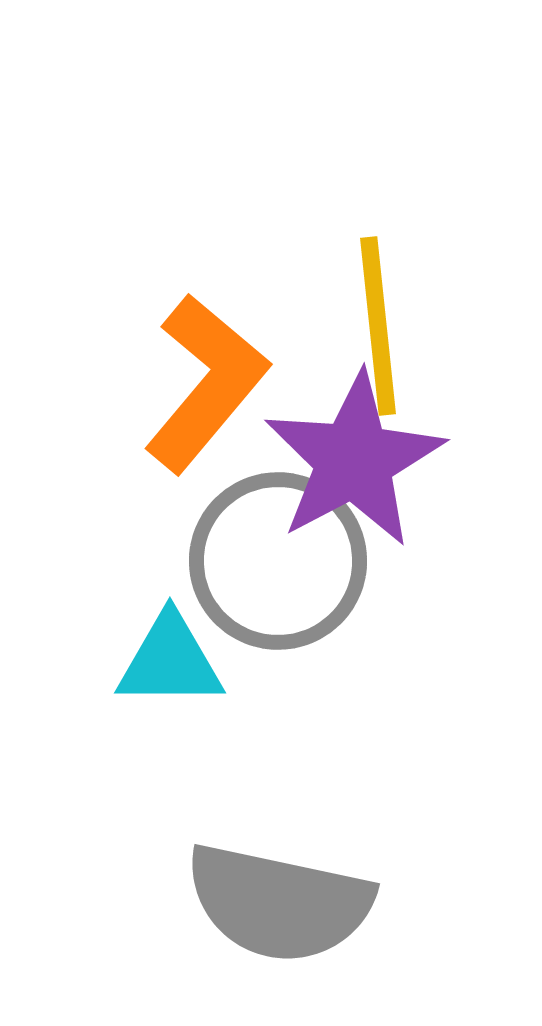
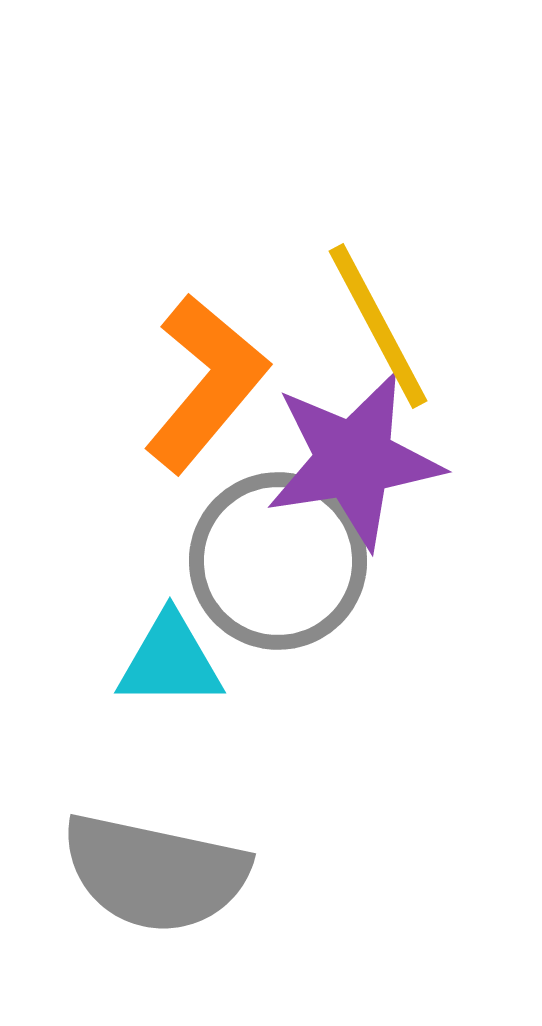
yellow line: rotated 22 degrees counterclockwise
purple star: rotated 19 degrees clockwise
gray semicircle: moved 124 px left, 30 px up
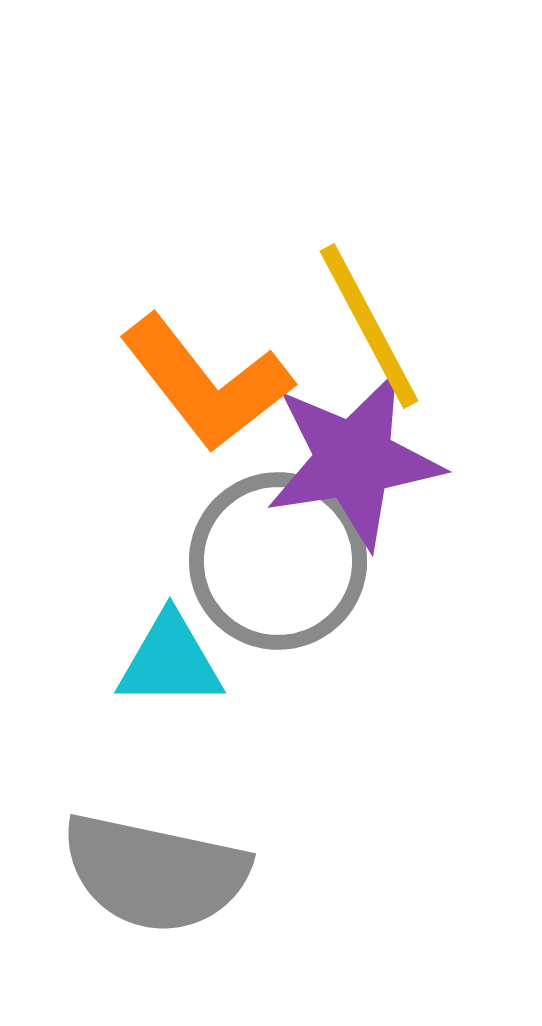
yellow line: moved 9 px left
orange L-shape: rotated 102 degrees clockwise
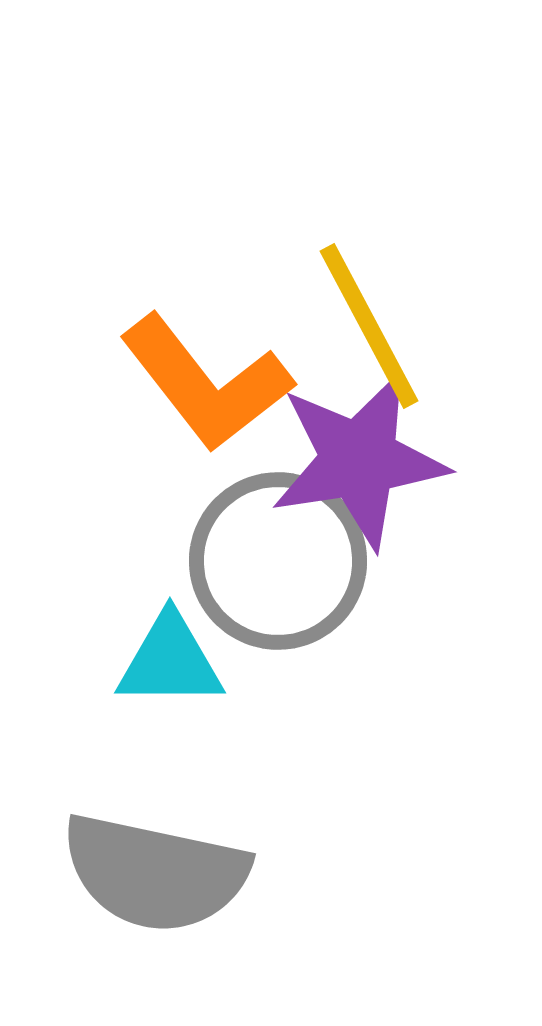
purple star: moved 5 px right
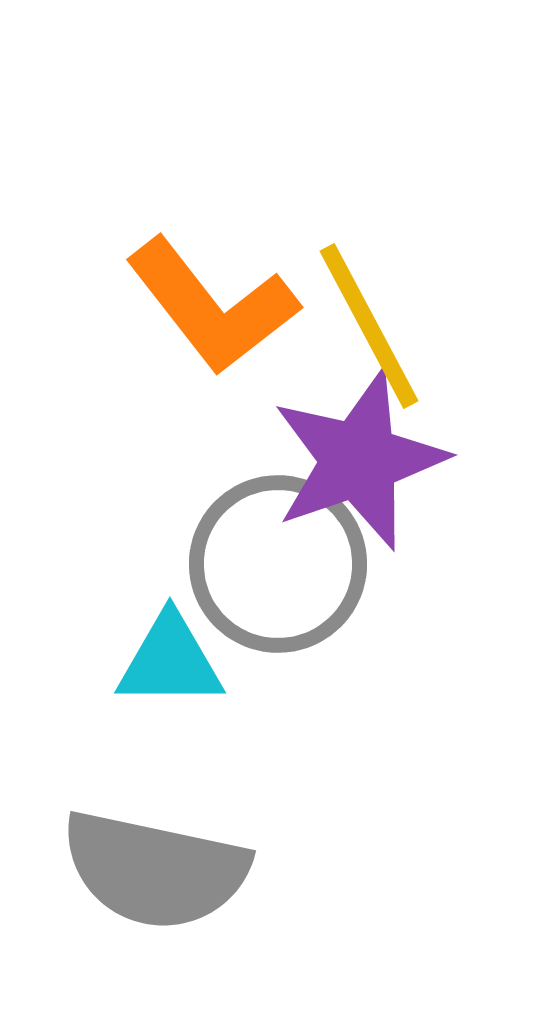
orange L-shape: moved 6 px right, 77 px up
purple star: rotated 10 degrees counterclockwise
gray circle: moved 3 px down
gray semicircle: moved 3 px up
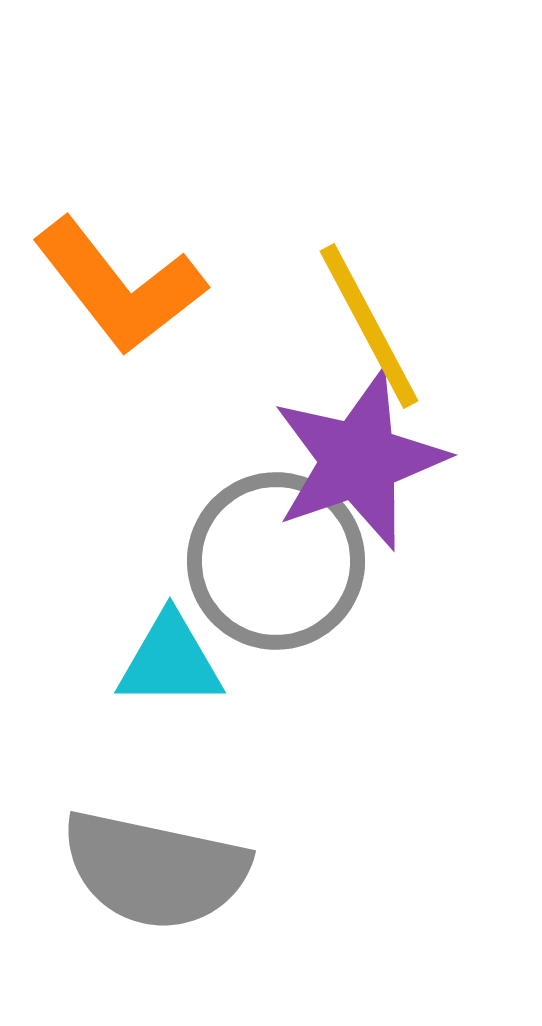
orange L-shape: moved 93 px left, 20 px up
gray circle: moved 2 px left, 3 px up
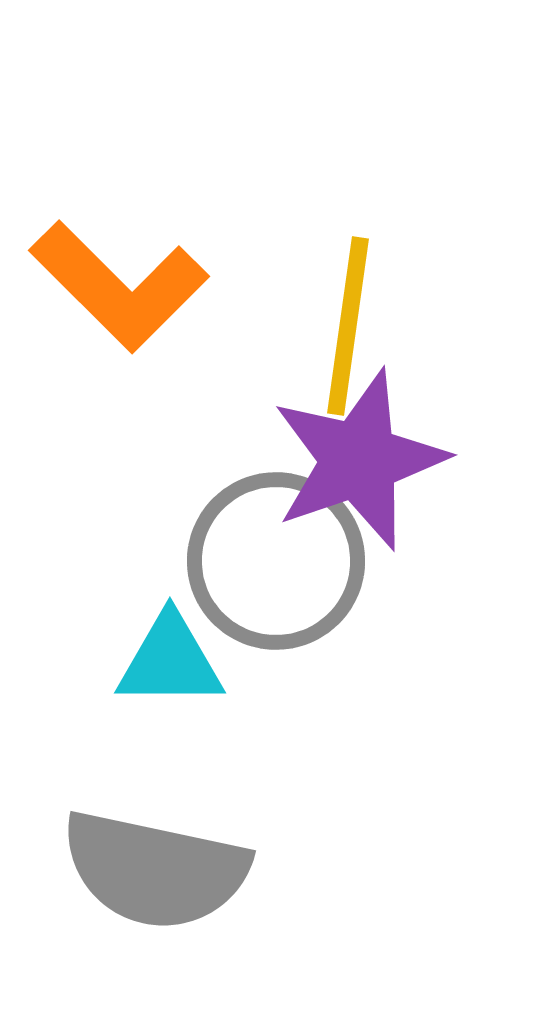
orange L-shape: rotated 7 degrees counterclockwise
yellow line: moved 21 px left; rotated 36 degrees clockwise
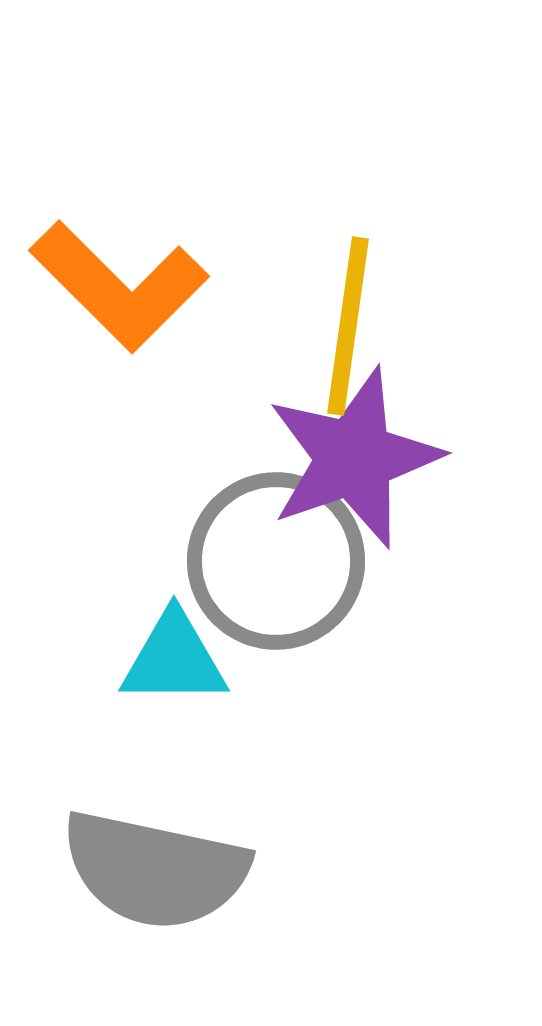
purple star: moved 5 px left, 2 px up
cyan triangle: moved 4 px right, 2 px up
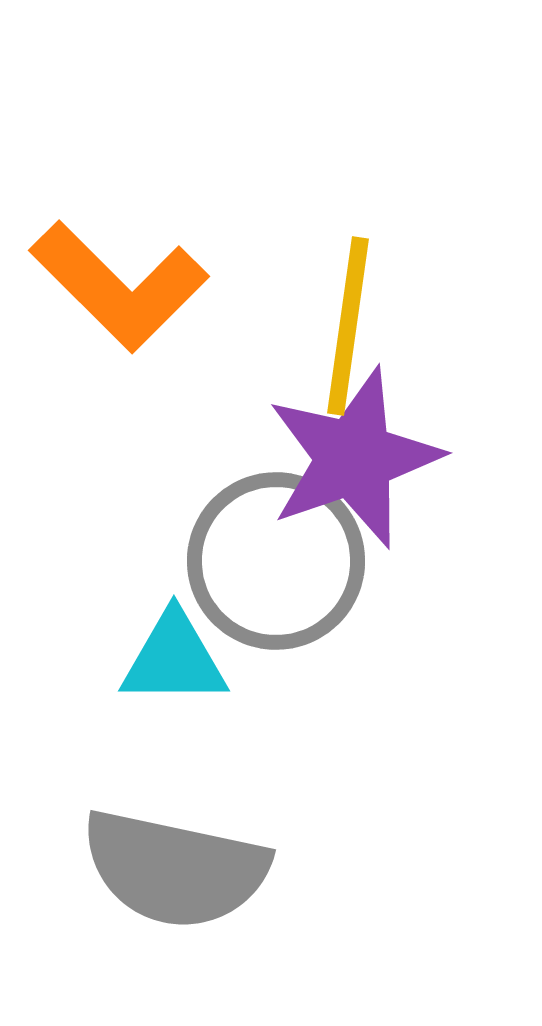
gray semicircle: moved 20 px right, 1 px up
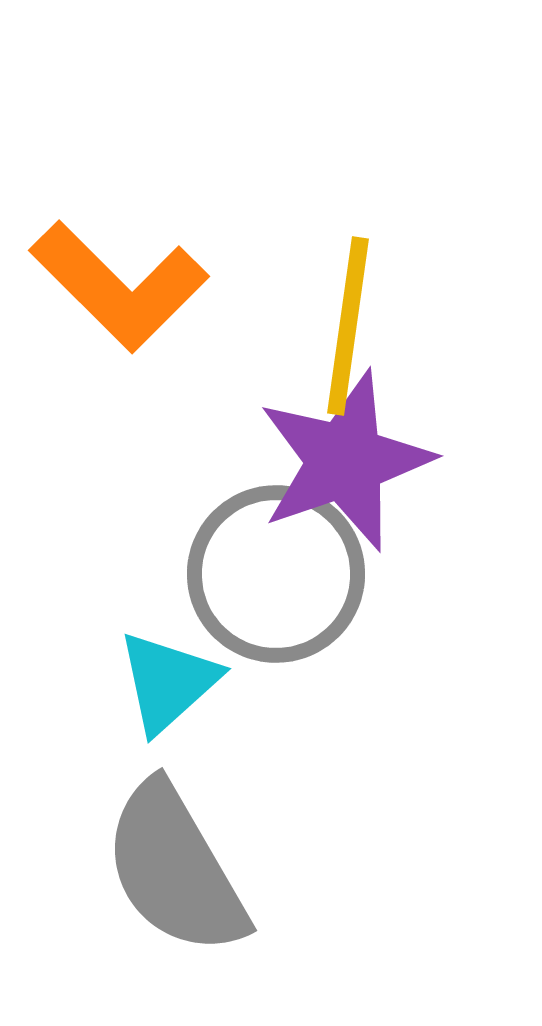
purple star: moved 9 px left, 3 px down
gray circle: moved 13 px down
cyan triangle: moved 6 px left, 23 px down; rotated 42 degrees counterclockwise
gray semicircle: rotated 48 degrees clockwise
